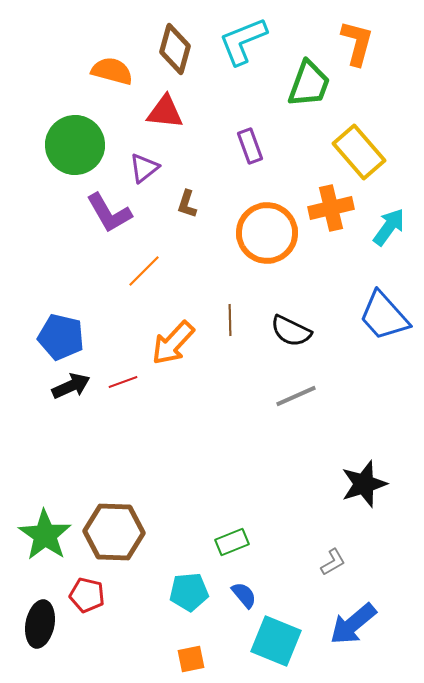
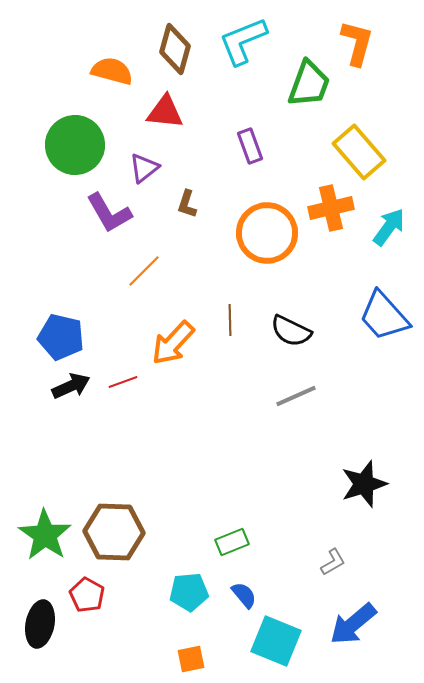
red pentagon: rotated 16 degrees clockwise
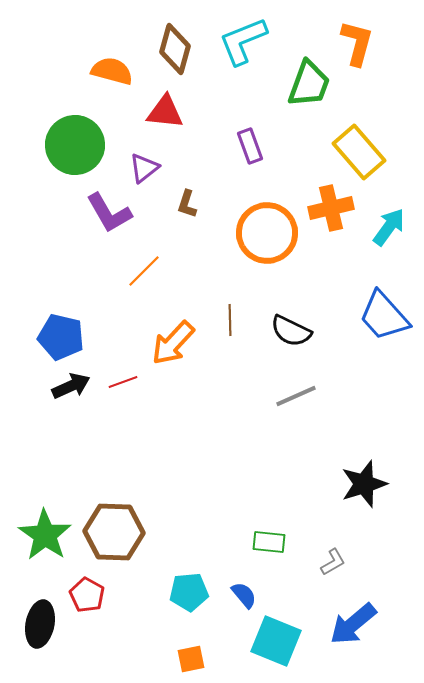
green rectangle: moved 37 px right; rotated 28 degrees clockwise
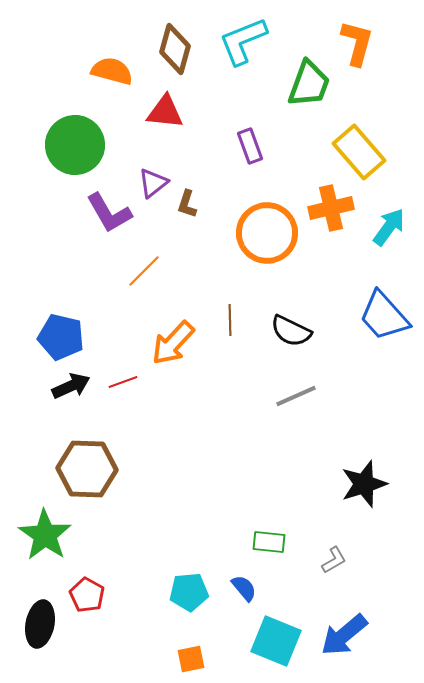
purple triangle: moved 9 px right, 15 px down
brown hexagon: moved 27 px left, 63 px up
gray L-shape: moved 1 px right, 2 px up
blue semicircle: moved 7 px up
blue arrow: moved 9 px left, 11 px down
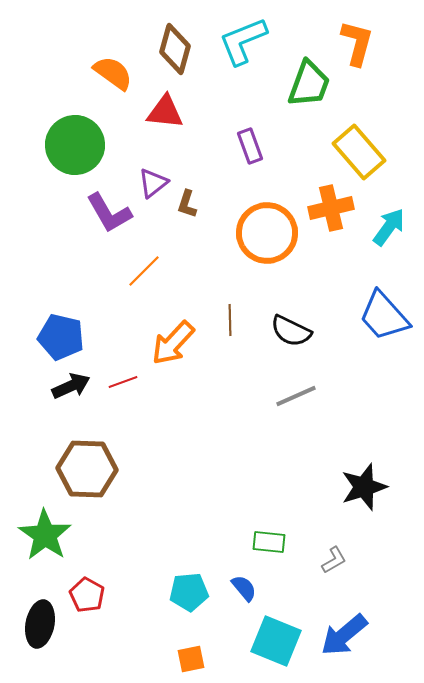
orange semicircle: moved 1 px right, 2 px down; rotated 21 degrees clockwise
black star: moved 3 px down
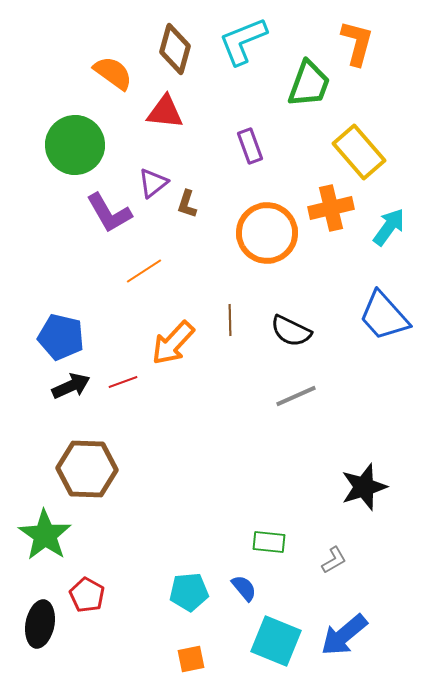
orange line: rotated 12 degrees clockwise
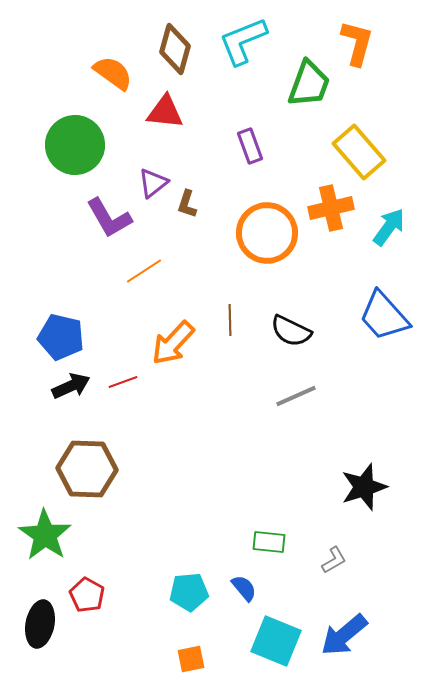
purple L-shape: moved 5 px down
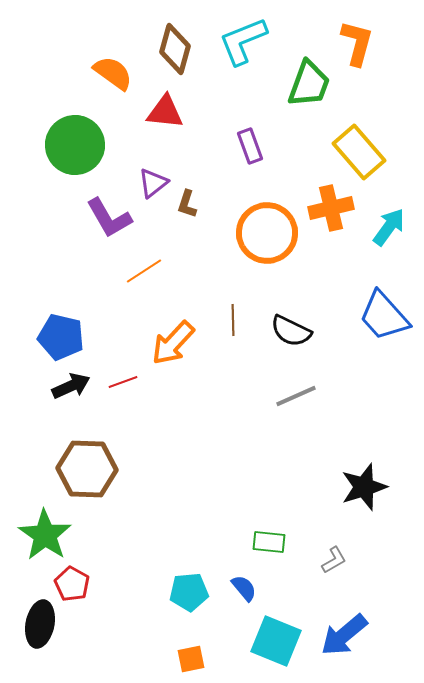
brown line: moved 3 px right
red pentagon: moved 15 px left, 11 px up
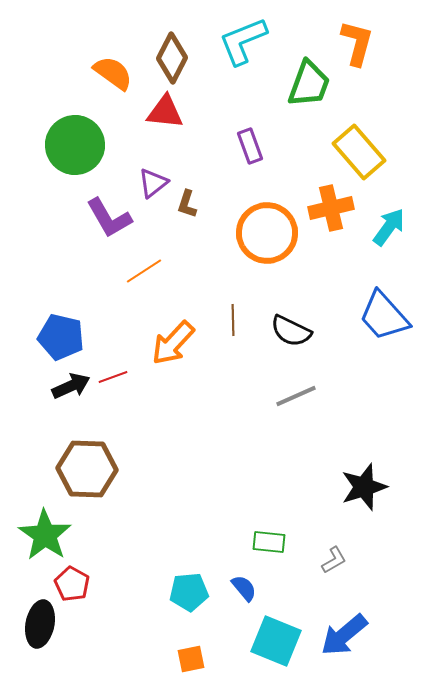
brown diamond: moved 3 px left, 9 px down; rotated 12 degrees clockwise
red line: moved 10 px left, 5 px up
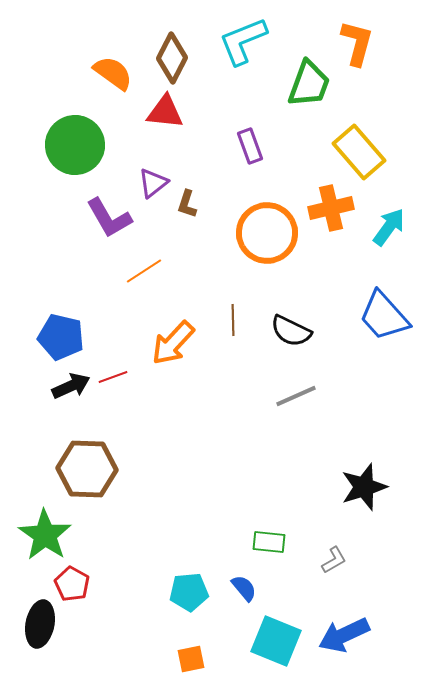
blue arrow: rotated 15 degrees clockwise
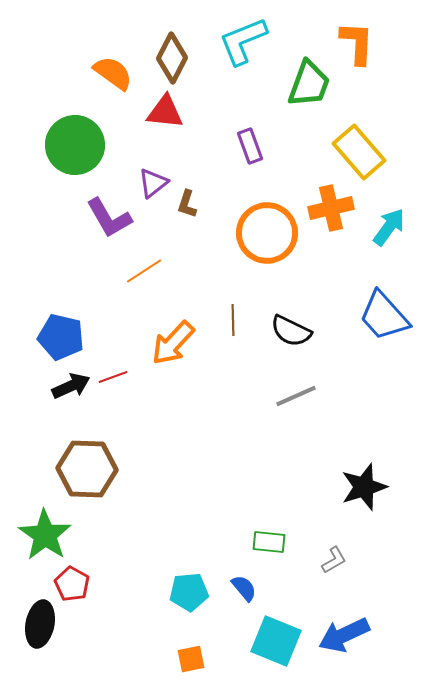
orange L-shape: rotated 12 degrees counterclockwise
